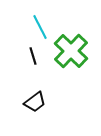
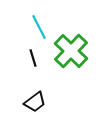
cyan line: moved 1 px left
black line: moved 2 px down
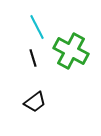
cyan line: moved 2 px left
green cross: rotated 16 degrees counterclockwise
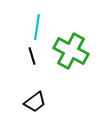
cyan line: rotated 35 degrees clockwise
black line: moved 1 px left, 2 px up
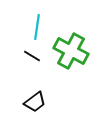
black line: rotated 42 degrees counterclockwise
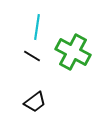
green cross: moved 2 px right, 1 px down
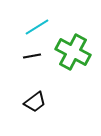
cyan line: rotated 50 degrees clockwise
black line: rotated 42 degrees counterclockwise
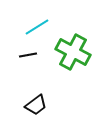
black line: moved 4 px left, 1 px up
black trapezoid: moved 1 px right, 3 px down
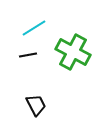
cyan line: moved 3 px left, 1 px down
black trapezoid: rotated 80 degrees counterclockwise
